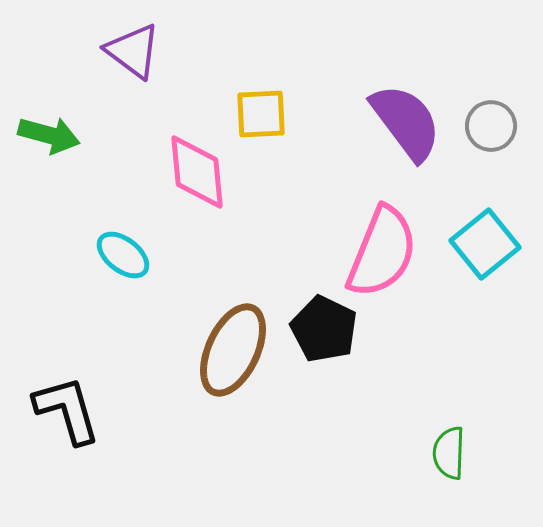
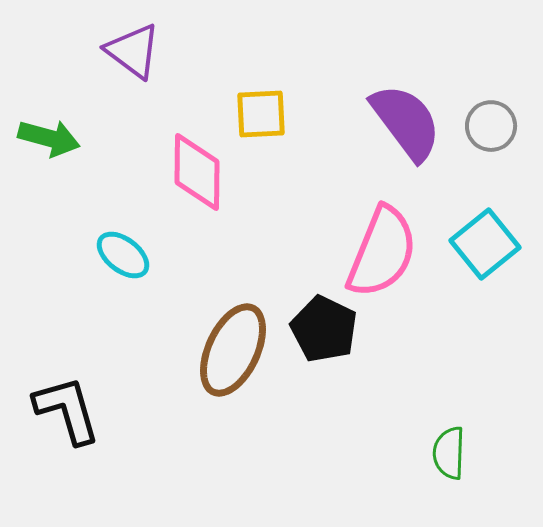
green arrow: moved 3 px down
pink diamond: rotated 6 degrees clockwise
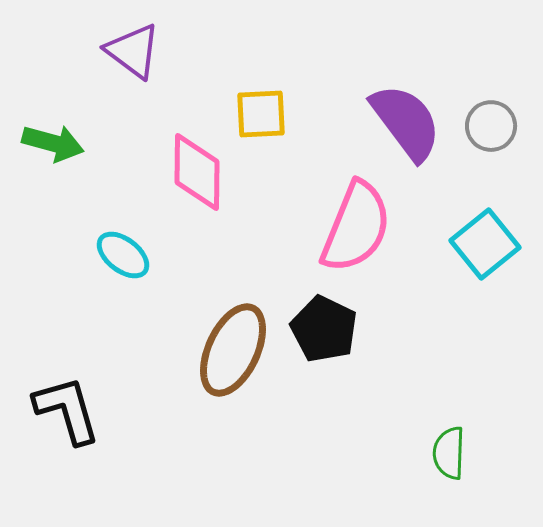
green arrow: moved 4 px right, 5 px down
pink semicircle: moved 26 px left, 25 px up
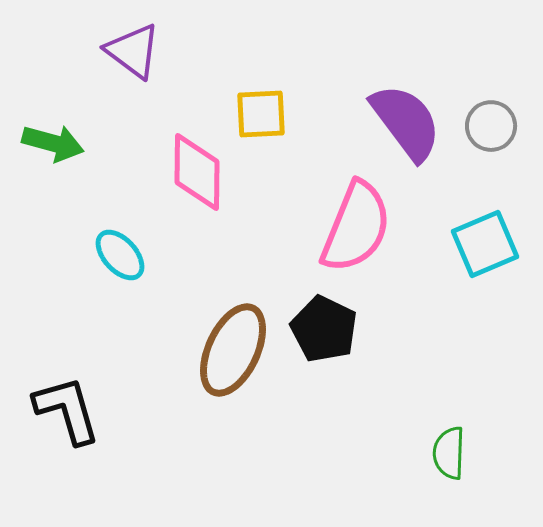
cyan square: rotated 16 degrees clockwise
cyan ellipse: moved 3 px left; rotated 10 degrees clockwise
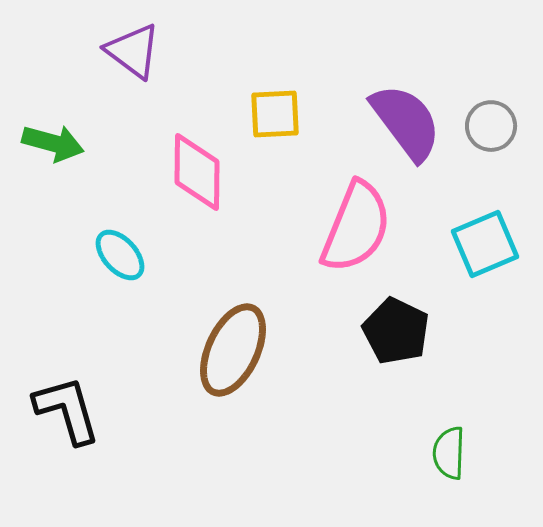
yellow square: moved 14 px right
black pentagon: moved 72 px right, 2 px down
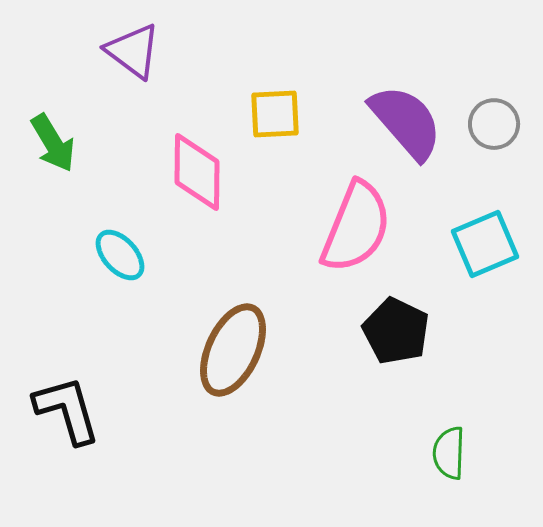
purple semicircle: rotated 4 degrees counterclockwise
gray circle: moved 3 px right, 2 px up
green arrow: rotated 44 degrees clockwise
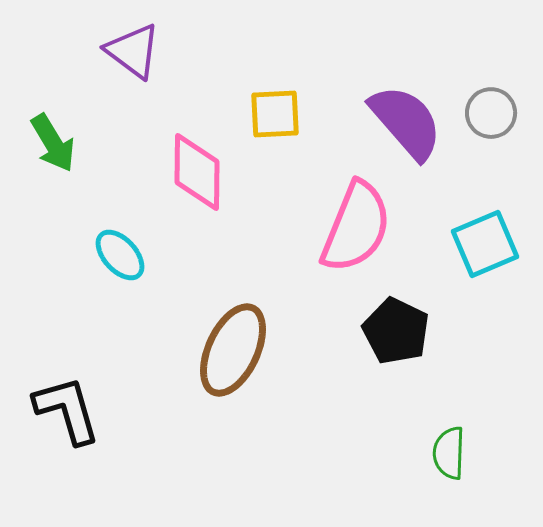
gray circle: moved 3 px left, 11 px up
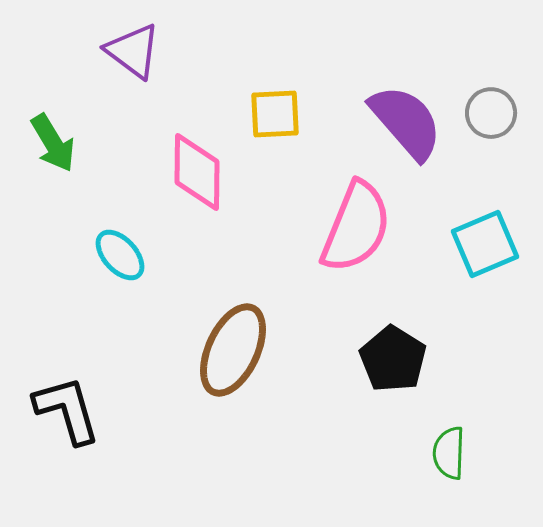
black pentagon: moved 3 px left, 28 px down; rotated 6 degrees clockwise
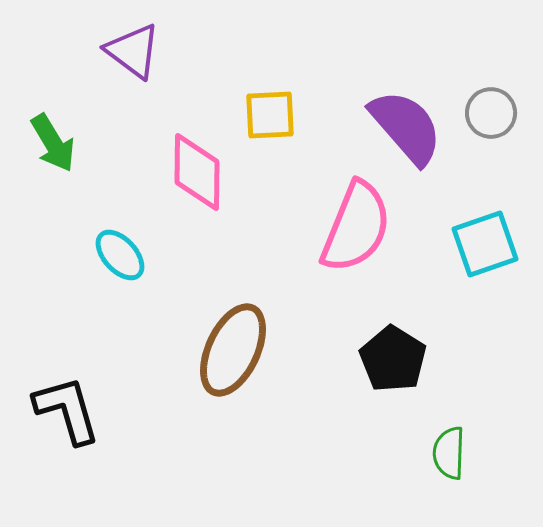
yellow square: moved 5 px left, 1 px down
purple semicircle: moved 5 px down
cyan square: rotated 4 degrees clockwise
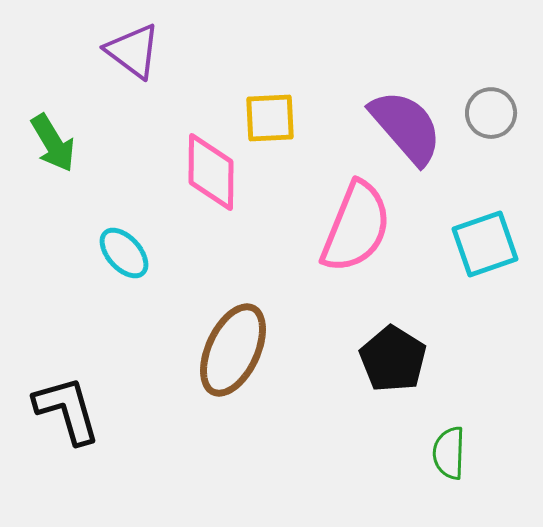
yellow square: moved 3 px down
pink diamond: moved 14 px right
cyan ellipse: moved 4 px right, 2 px up
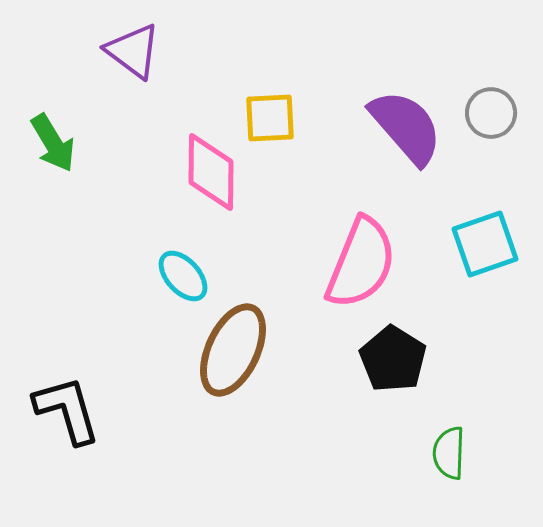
pink semicircle: moved 5 px right, 36 px down
cyan ellipse: moved 59 px right, 23 px down
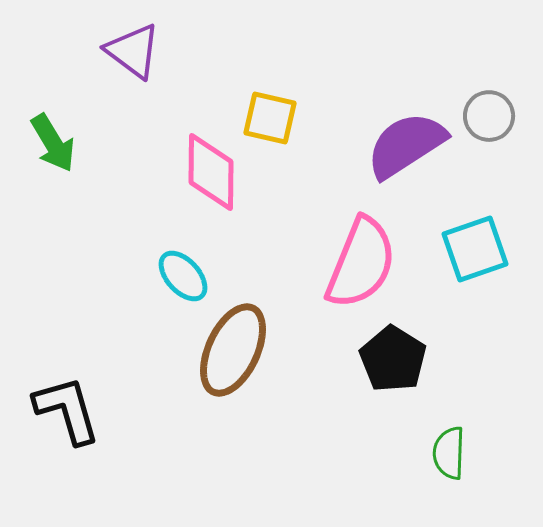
gray circle: moved 2 px left, 3 px down
yellow square: rotated 16 degrees clockwise
purple semicircle: moved 18 px down; rotated 82 degrees counterclockwise
cyan square: moved 10 px left, 5 px down
